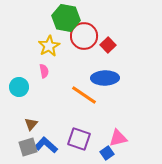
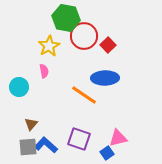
gray square: rotated 12 degrees clockwise
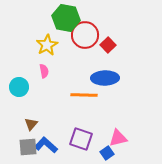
red circle: moved 1 px right, 1 px up
yellow star: moved 2 px left, 1 px up
orange line: rotated 32 degrees counterclockwise
purple square: moved 2 px right
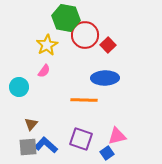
pink semicircle: rotated 48 degrees clockwise
orange line: moved 5 px down
pink triangle: moved 1 px left, 2 px up
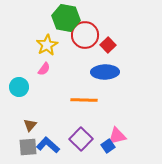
pink semicircle: moved 2 px up
blue ellipse: moved 6 px up
brown triangle: moved 1 px left, 1 px down
purple square: rotated 25 degrees clockwise
blue L-shape: moved 2 px right
blue square: moved 1 px right, 7 px up
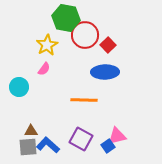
brown triangle: moved 1 px right, 6 px down; rotated 48 degrees clockwise
purple square: rotated 15 degrees counterclockwise
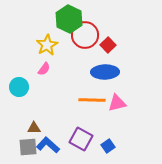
green hexagon: moved 3 px right, 1 px down; rotated 16 degrees clockwise
orange line: moved 8 px right
brown triangle: moved 3 px right, 3 px up
pink triangle: moved 33 px up
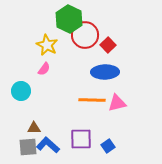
yellow star: rotated 15 degrees counterclockwise
cyan circle: moved 2 px right, 4 px down
purple square: rotated 30 degrees counterclockwise
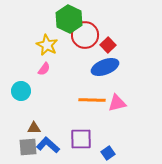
blue ellipse: moved 5 px up; rotated 20 degrees counterclockwise
blue square: moved 7 px down
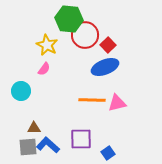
green hexagon: rotated 20 degrees counterclockwise
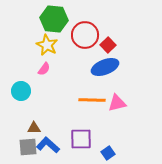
green hexagon: moved 15 px left
